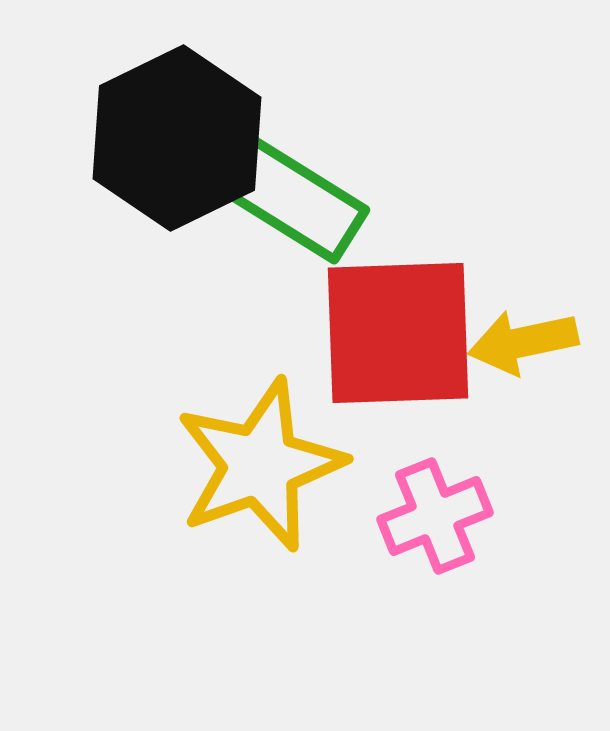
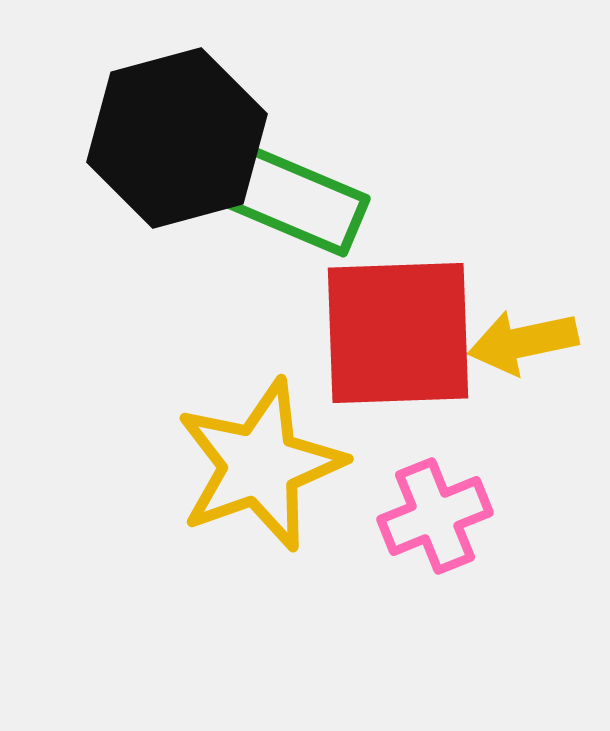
black hexagon: rotated 11 degrees clockwise
green rectangle: rotated 9 degrees counterclockwise
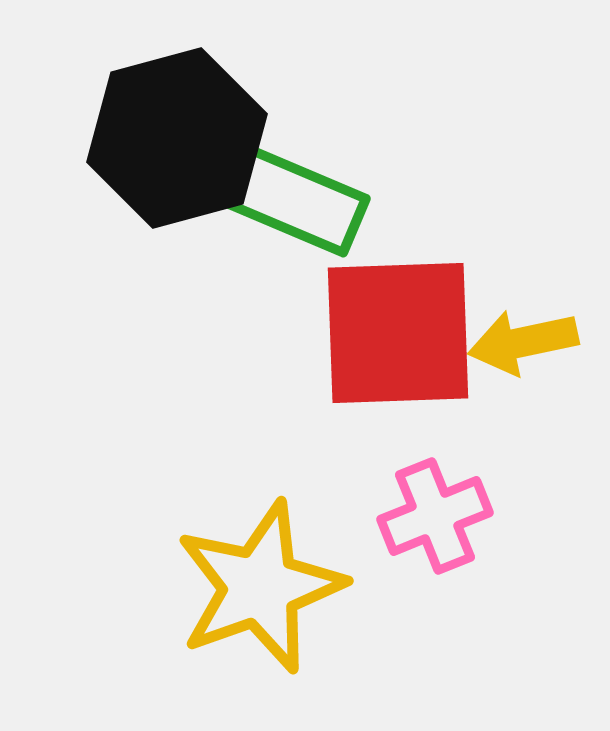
yellow star: moved 122 px down
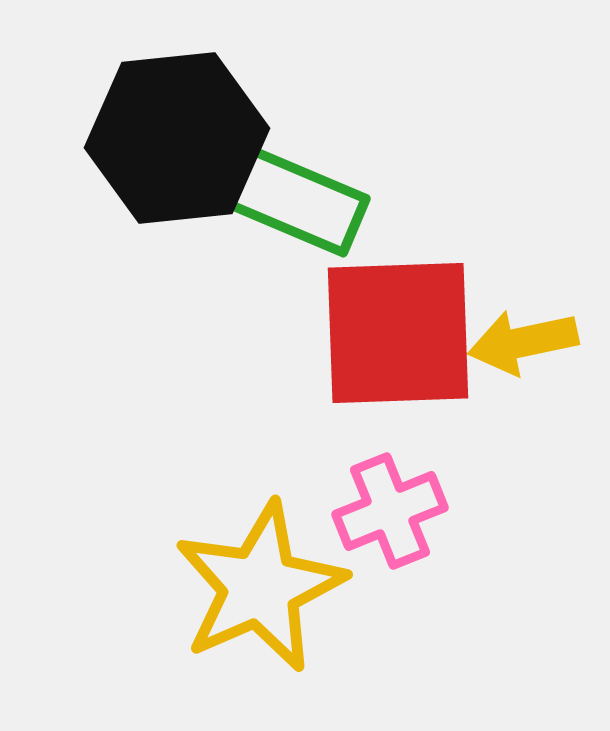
black hexagon: rotated 9 degrees clockwise
pink cross: moved 45 px left, 5 px up
yellow star: rotated 4 degrees counterclockwise
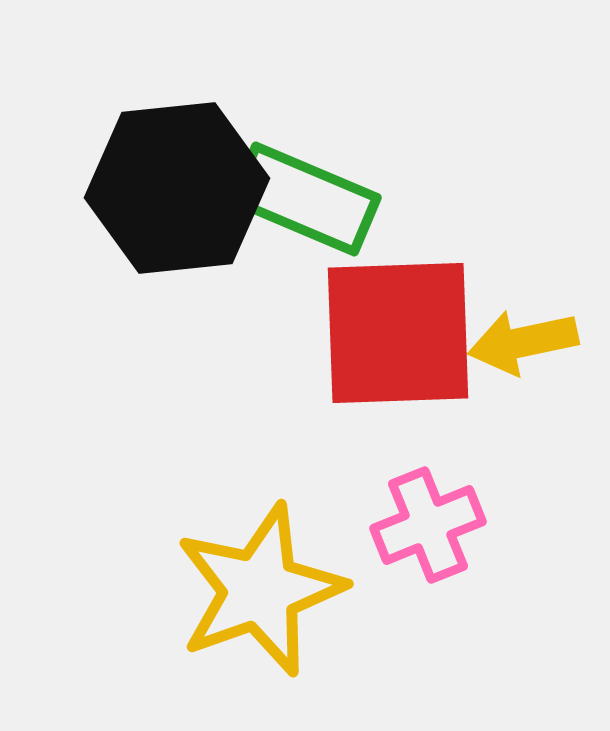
black hexagon: moved 50 px down
green rectangle: moved 11 px right, 1 px up
pink cross: moved 38 px right, 14 px down
yellow star: moved 3 px down; rotated 4 degrees clockwise
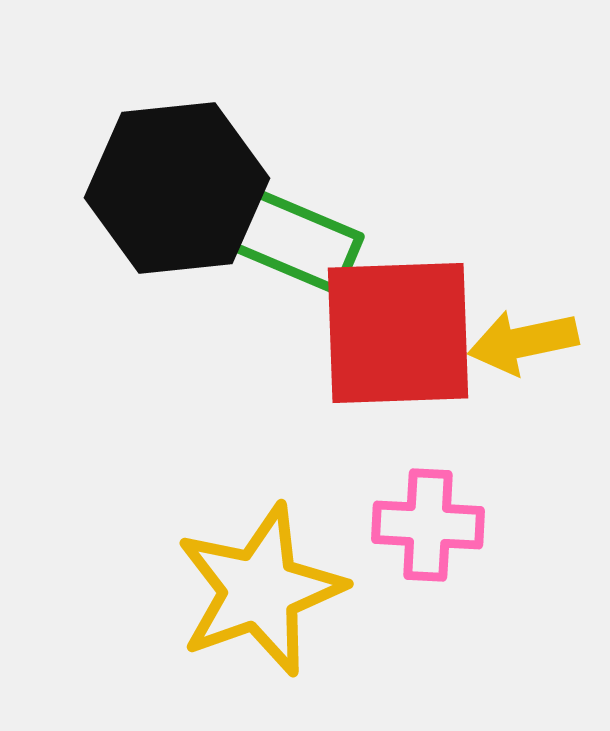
green rectangle: moved 17 px left, 39 px down
pink cross: rotated 25 degrees clockwise
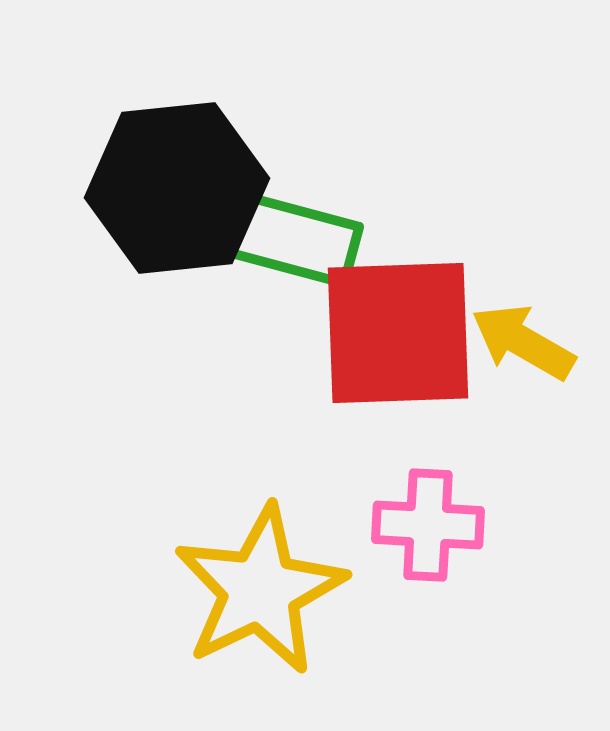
green rectangle: rotated 8 degrees counterclockwise
yellow arrow: rotated 42 degrees clockwise
yellow star: rotated 6 degrees counterclockwise
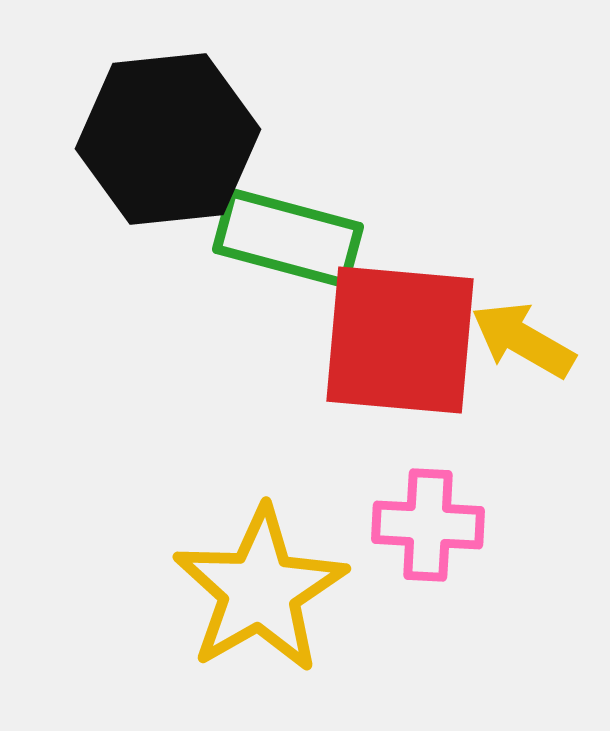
black hexagon: moved 9 px left, 49 px up
red square: moved 2 px right, 7 px down; rotated 7 degrees clockwise
yellow arrow: moved 2 px up
yellow star: rotated 4 degrees counterclockwise
